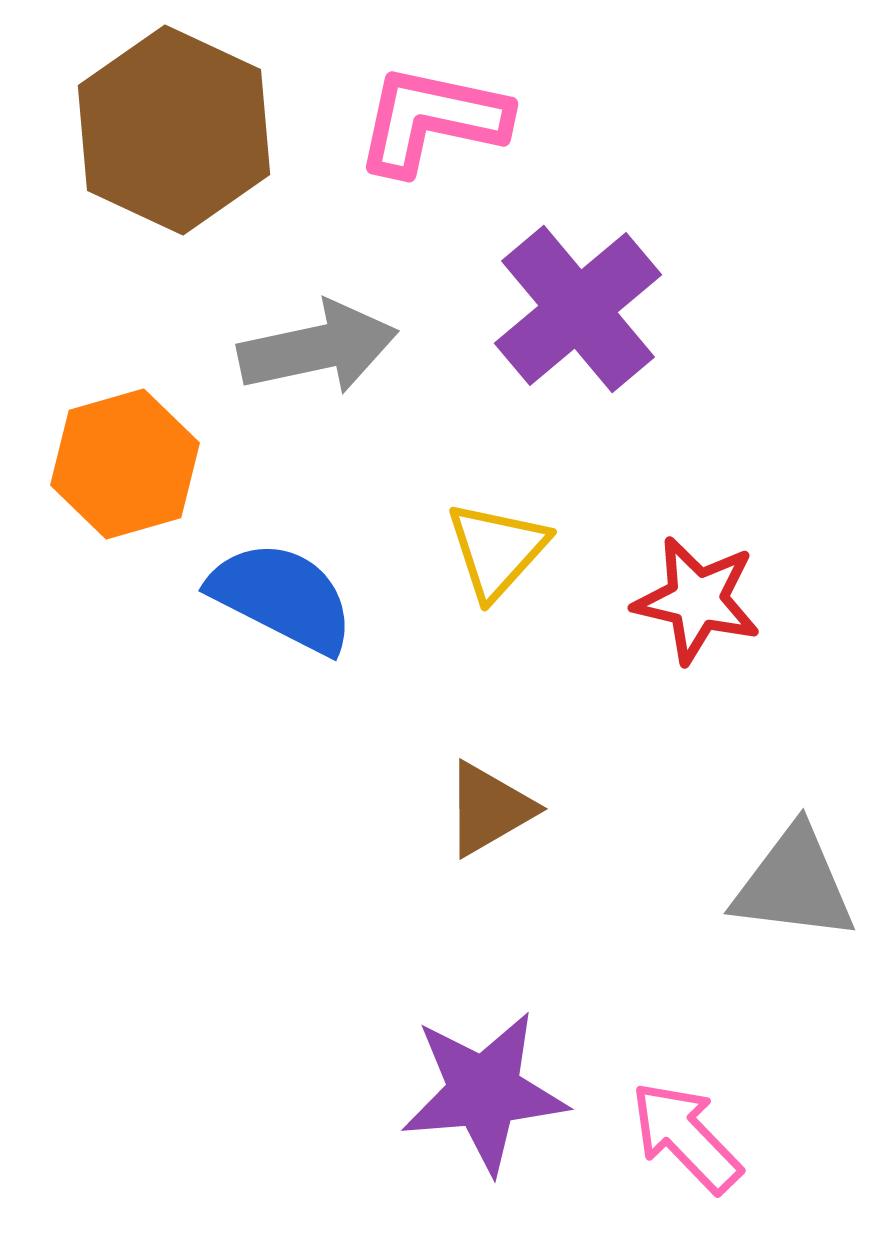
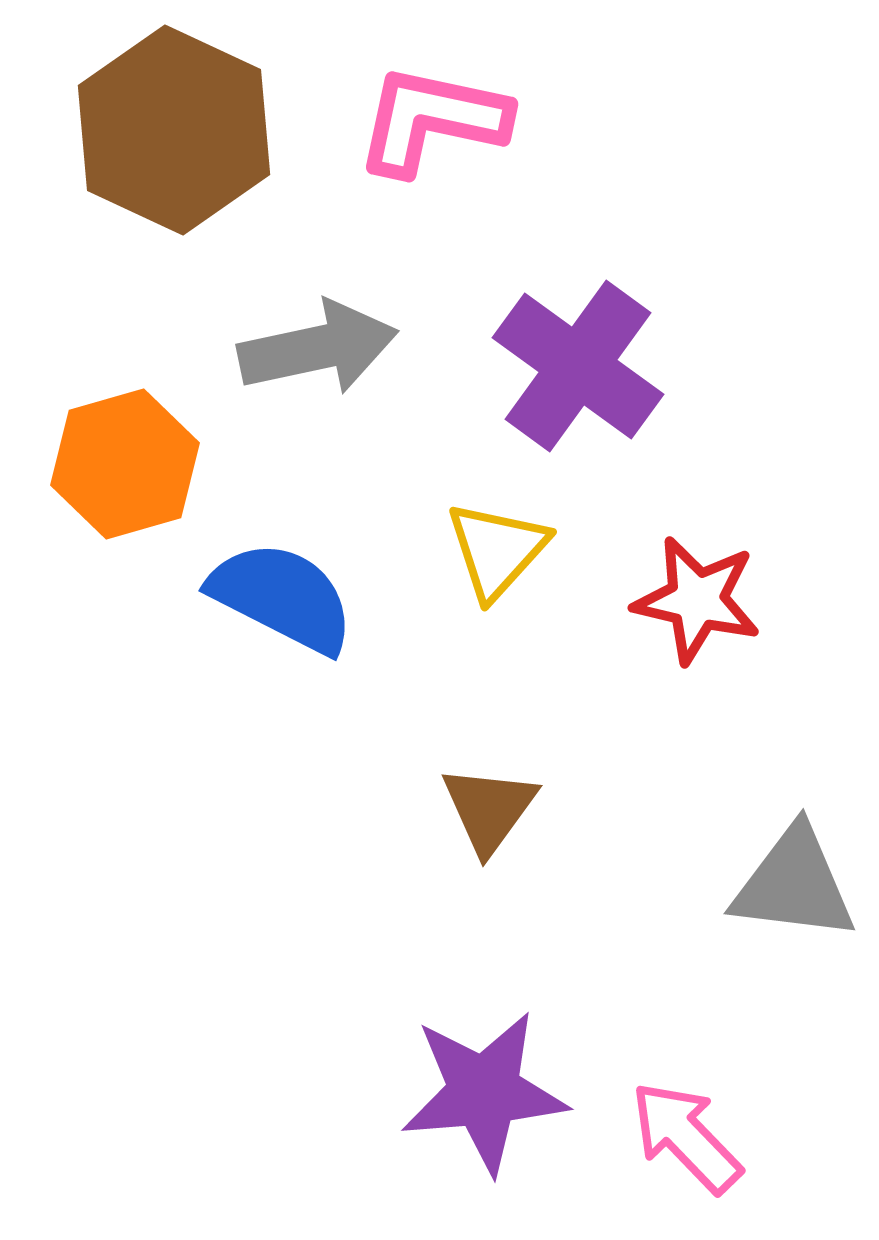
purple cross: moved 57 px down; rotated 14 degrees counterclockwise
brown triangle: rotated 24 degrees counterclockwise
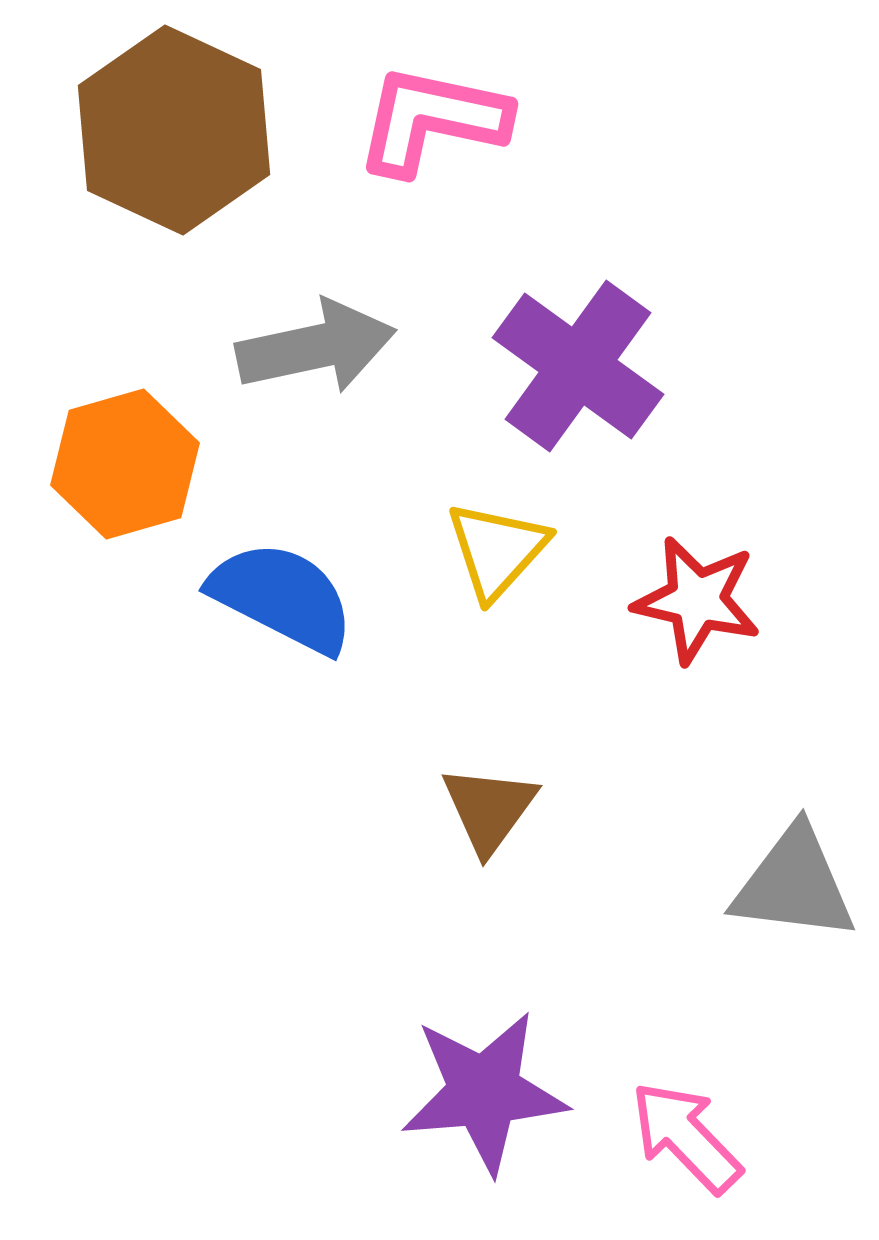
gray arrow: moved 2 px left, 1 px up
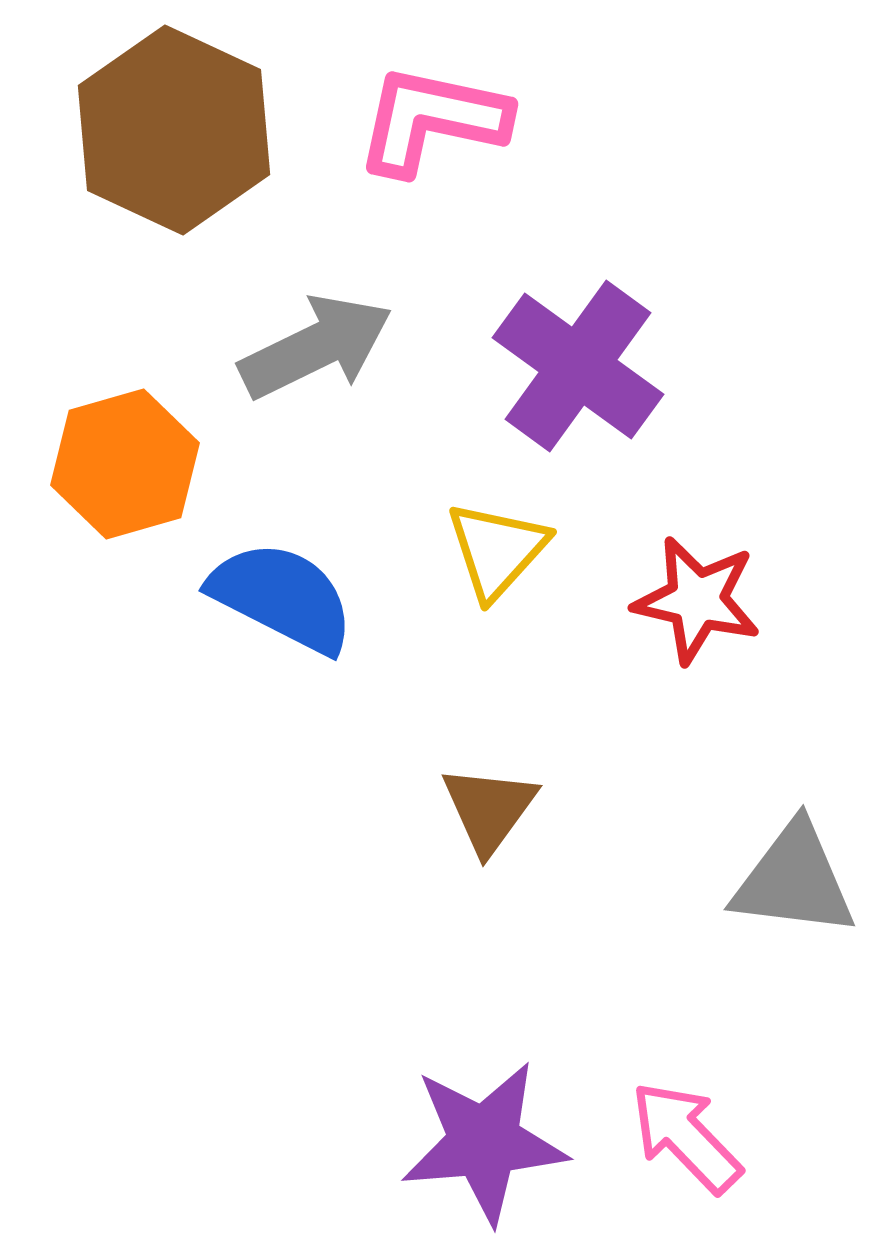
gray arrow: rotated 14 degrees counterclockwise
gray triangle: moved 4 px up
purple star: moved 50 px down
